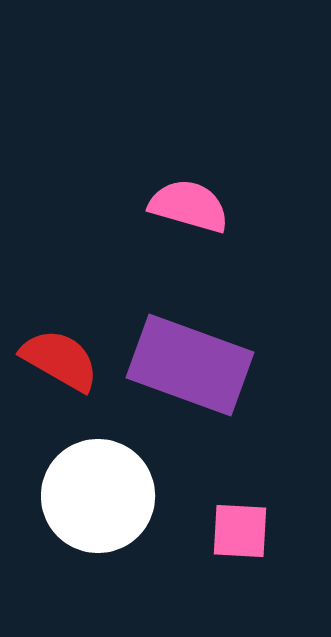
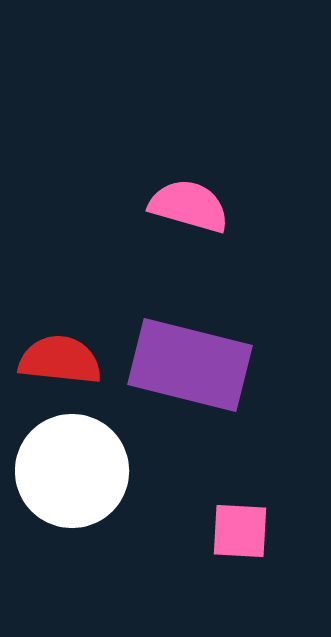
red semicircle: rotated 24 degrees counterclockwise
purple rectangle: rotated 6 degrees counterclockwise
white circle: moved 26 px left, 25 px up
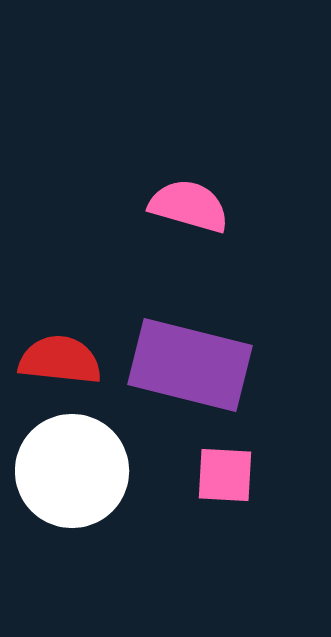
pink square: moved 15 px left, 56 px up
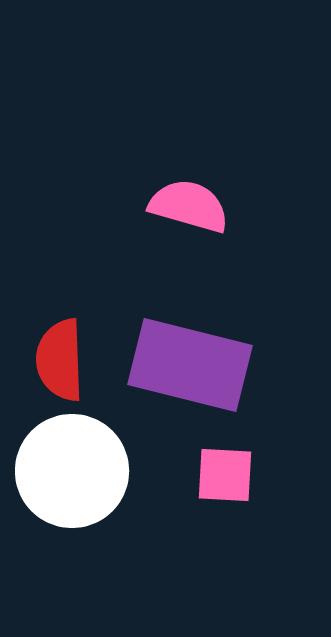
red semicircle: rotated 98 degrees counterclockwise
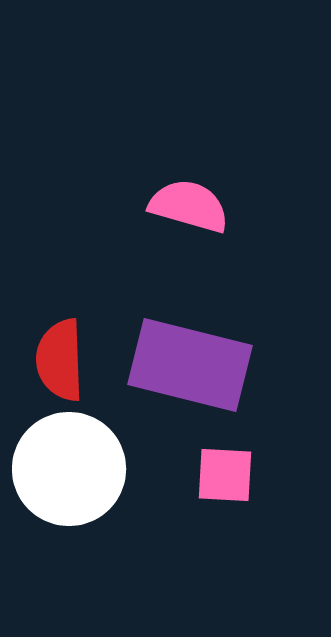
white circle: moved 3 px left, 2 px up
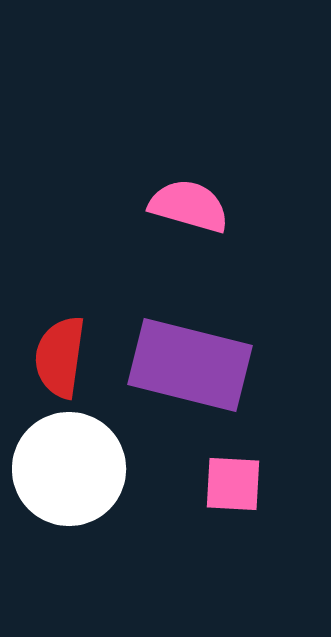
red semicircle: moved 3 px up; rotated 10 degrees clockwise
pink square: moved 8 px right, 9 px down
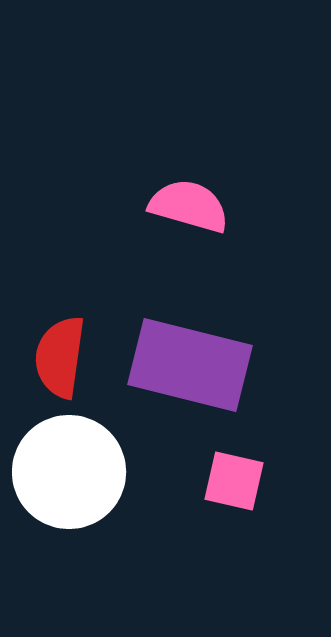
white circle: moved 3 px down
pink square: moved 1 px right, 3 px up; rotated 10 degrees clockwise
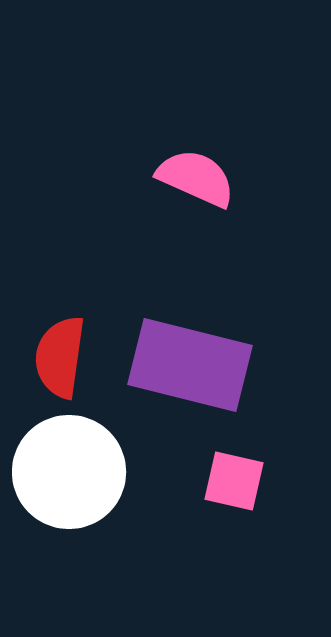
pink semicircle: moved 7 px right, 28 px up; rotated 8 degrees clockwise
